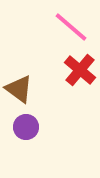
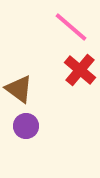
purple circle: moved 1 px up
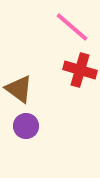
pink line: moved 1 px right
red cross: rotated 24 degrees counterclockwise
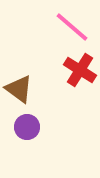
red cross: rotated 16 degrees clockwise
purple circle: moved 1 px right, 1 px down
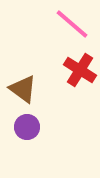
pink line: moved 3 px up
brown triangle: moved 4 px right
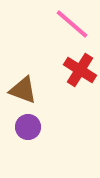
brown triangle: moved 1 px down; rotated 16 degrees counterclockwise
purple circle: moved 1 px right
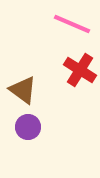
pink line: rotated 18 degrees counterclockwise
brown triangle: rotated 16 degrees clockwise
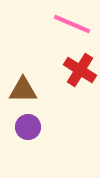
brown triangle: rotated 36 degrees counterclockwise
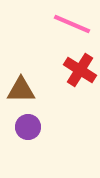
brown triangle: moved 2 px left
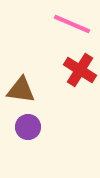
brown triangle: rotated 8 degrees clockwise
